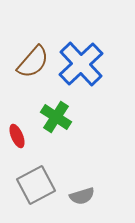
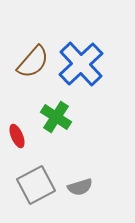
gray semicircle: moved 2 px left, 9 px up
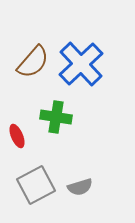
green cross: rotated 24 degrees counterclockwise
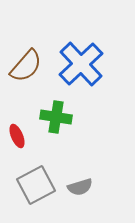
brown semicircle: moved 7 px left, 4 px down
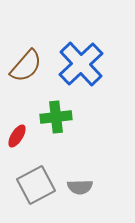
green cross: rotated 16 degrees counterclockwise
red ellipse: rotated 55 degrees clockwise
gray semicircle: rotated 15 degrees clockwise
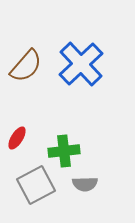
green cross: moved 8 px right, 34 px down
red ellipse: moved 2 px down
gray semicircle: moved 5 px right, 3 px up
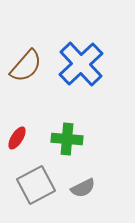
green cross: moved 3 px right, 12 px up; rotated 12 degrees clockwise
gray semicircle: moved 2 px left, 4 px down; rotated 25 degrees counterclockwise
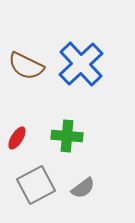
brown semicircle: rotated 75 degrees clockwise
green cross: moved 3 px up
gray semicircle: rotated 10 degrees counterclockwise
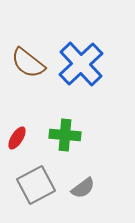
brown semicircle: moved 2 px right, 3 px up; rotated 12 degrees clockwise
green cross: moved 2 px left, 1 px up
